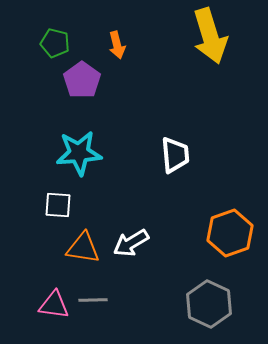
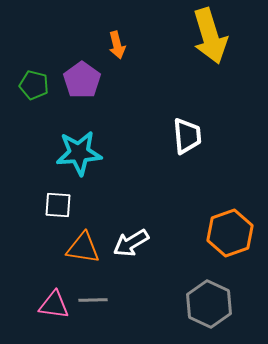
green pentagon: moved 21 px left, 42 px down
white trapezoid: moved 12 px right, 19 px up
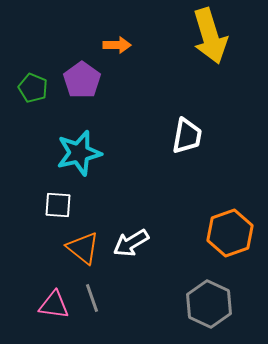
orange arrow: rotated 76 degrees counterclockwise
green pentagon: moved 1 px left, 3 px down; rotated 8 degrees clockwise
white trapezoid: rotated 15 degrees clockwise
cyan star: rotated 9 degrees counterclockwise
orange triangle: rotated 30 degrees clockwise
gray line: moved 1 px left, 2 px up; rotated 72 degrees clockwise
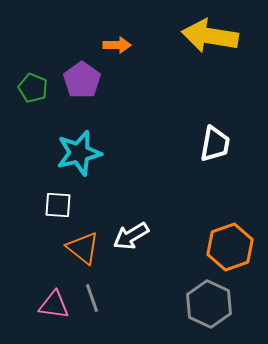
yellow arrow: rotated 116 degrees clockwise
white trapezoid: moved 28 px right, 8 px down
orange hexagon: moved 14 px down
white arrow: moved 7 px up
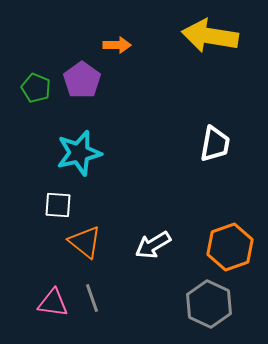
green pentagon: moved 3 px right
white arrow: moved 22 px right, 9 px down
orange triangle: moved 2 px right, 6 px up
pink triangle: moved 1 px left, 2 px up
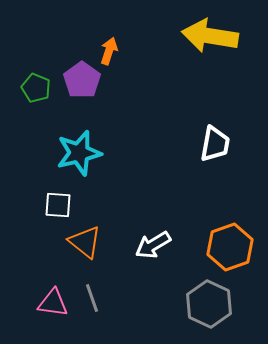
orange arrow: moved 8 px left, 6 px down; rotated 72 degrees counterclockwise
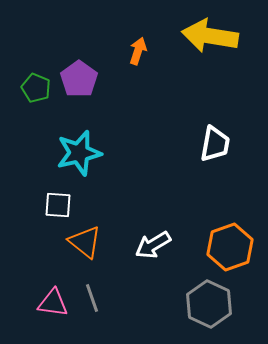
orange arrow: moved 29 px right
purple pentagon: moved 3 px left, 1 px up
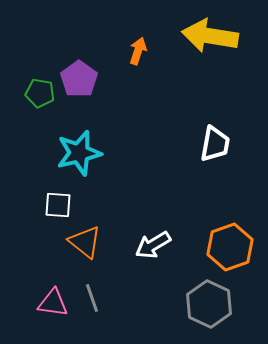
green pentagon: moved 4 px right, 5 px down; rotated 12 degrees counterclockwise
